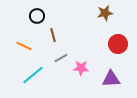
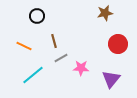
brown line: moved 1 px right, 6 px down
purple triangle: rotated 48 degrees counterclockwise
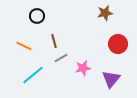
pink star: moved 2 px right; rotated 14 degrees counterclockwise
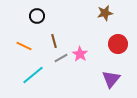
pink star: moved 3 px left, 14 px up; rotated 28 degrees counterclockwise
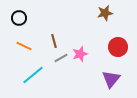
black circle: moved 18 px left, 2 px down
red circle: moved 3 px down
pink star: rotated 21 degrees clockwise
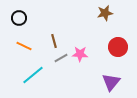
pink star: rotated 21 degrees clockwise
purple triangle: moved 3 px down
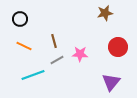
black circle: moved 1 px right, 1 px down
gray line: moved 4 px left, 2 px down
cyan line: rotated 20 degrees clockwise
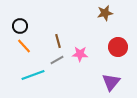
black circle: moved 7 px down
brown line: moved 4 px right
orange line: rotated 21 degrees clockwise
